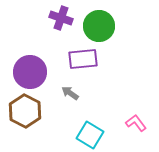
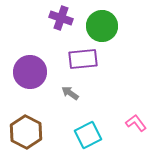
green circle: moved 3 px right
brown hexagon: moved 1 px right, 21 px down
cyan square: moved 2 px left; rotated 32 degrees clockwise
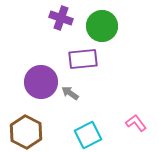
purple circle: moved 11 px right, 10 px down
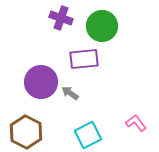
purple rectangle: moved 1 px right
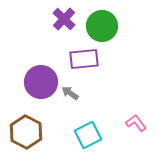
purple cross: moved 3 px right, 1 px down; rotated 25 degrees clockwise
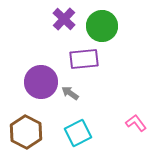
cyan square: moved 10 px left, 2 px up
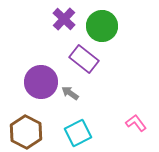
purple rectangle: rotated 44 degrees clockwise
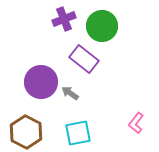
purple cross: rotated 25 degrees clockwise
pink L-shape: rotated 105 degrees counterclockwise
cyan square: rotated 16 degrees clockwise
